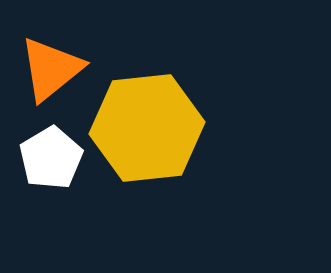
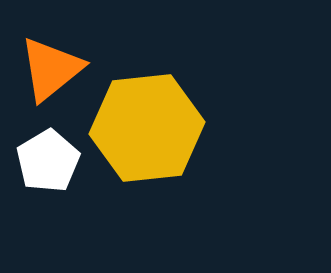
white pentagon: moved 3 px left, 3 px down
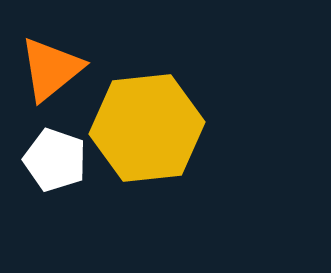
white pentagon: moved 7 px right, 1 px up; rotated 22 degrees counterclockwise
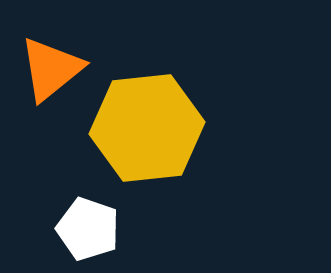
white pentagon: moved 33 px right, 69 px down
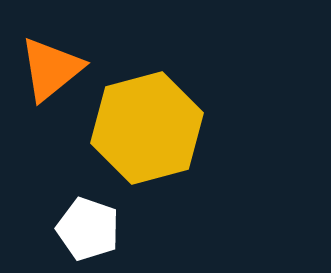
yellow hexagon: rotated 9 degrees counterclockwise
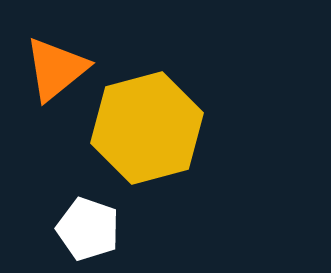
orange triangle: moved 5 px right
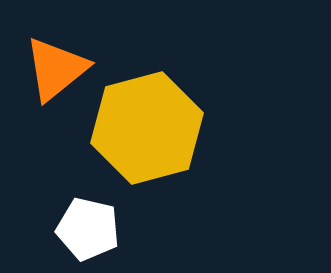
white pentagon: rotated 6 degrees counterclockwise
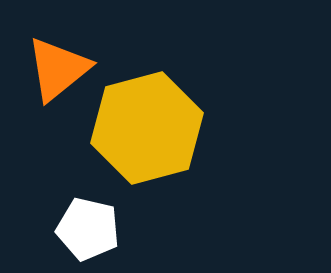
orange triangle: moved 2 px right
